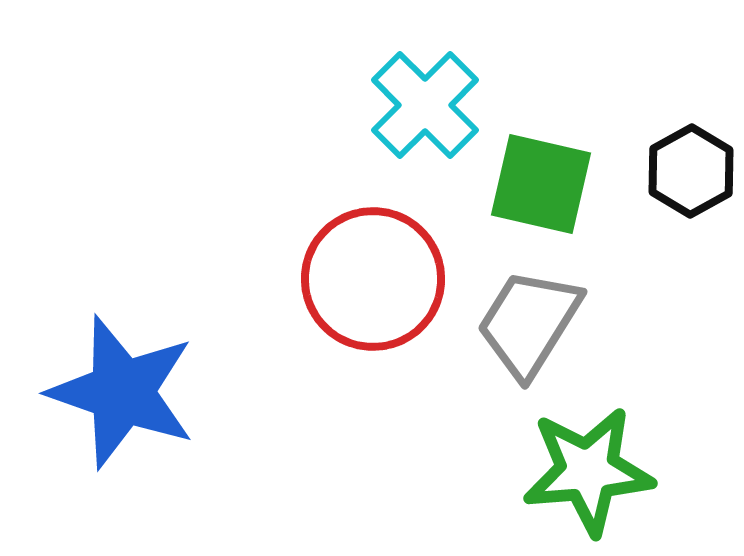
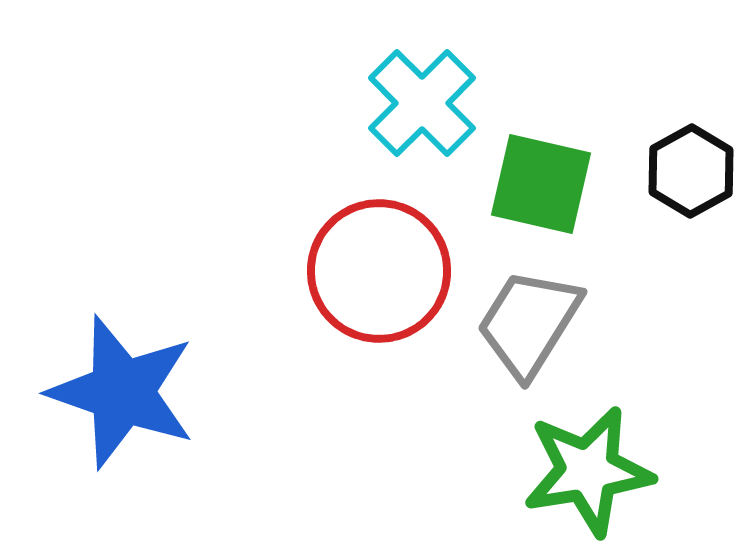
cyan cross: moved 3 px left, 2 px up
red circle: moved 6 px right, 8 px up
green star: rotated 4 degrees counterclockwise
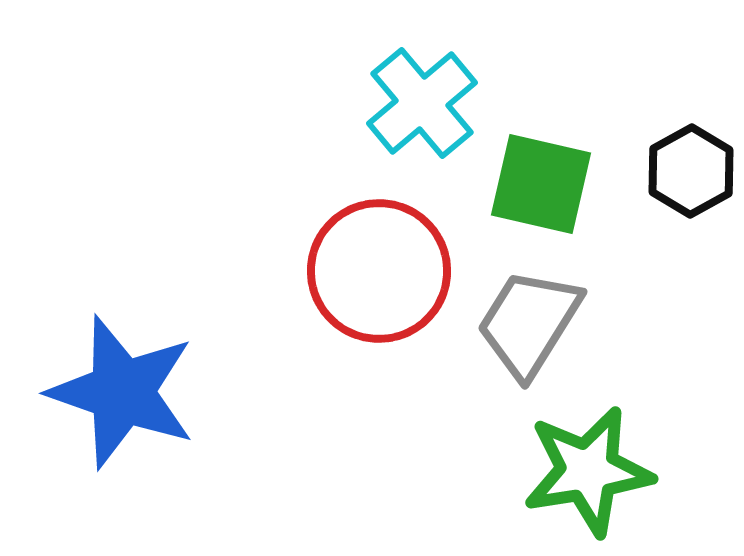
cyan cross: rotated 5 degrees clockwise
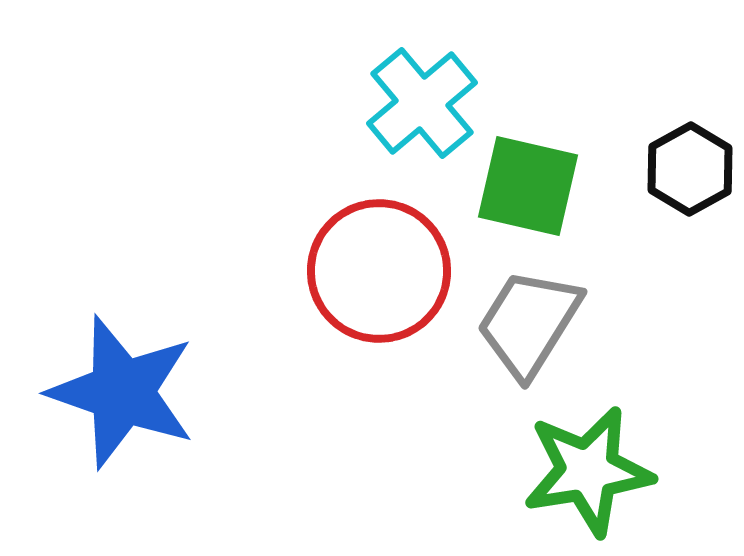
black hexagon: moved 1 px left, 2 px up
green square: moved 13 px left, 2 px down
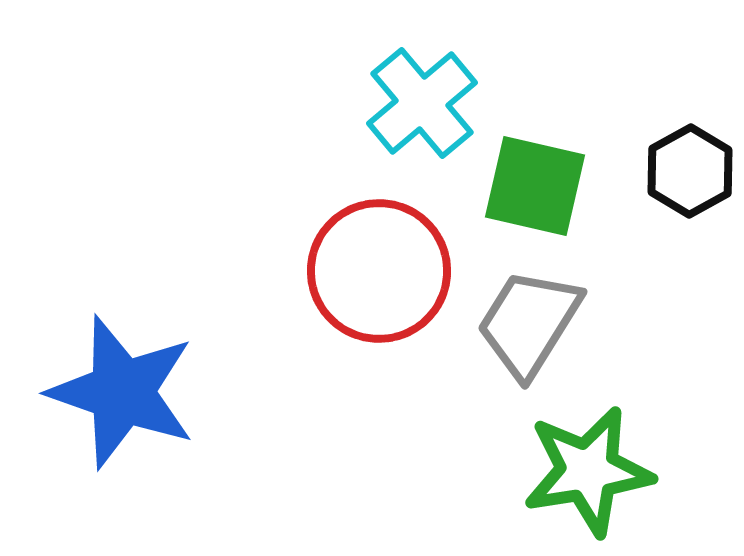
black hexagon: moved 2 px down
green square: moved 7 px right
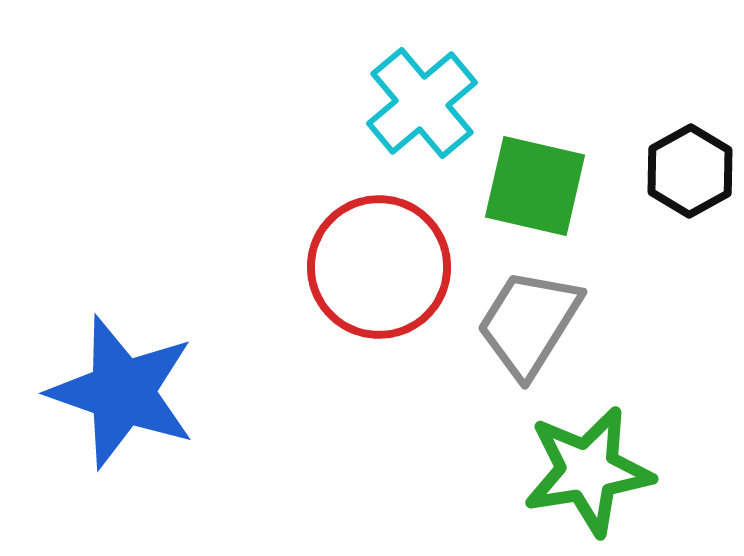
red circle: moved 4 px up
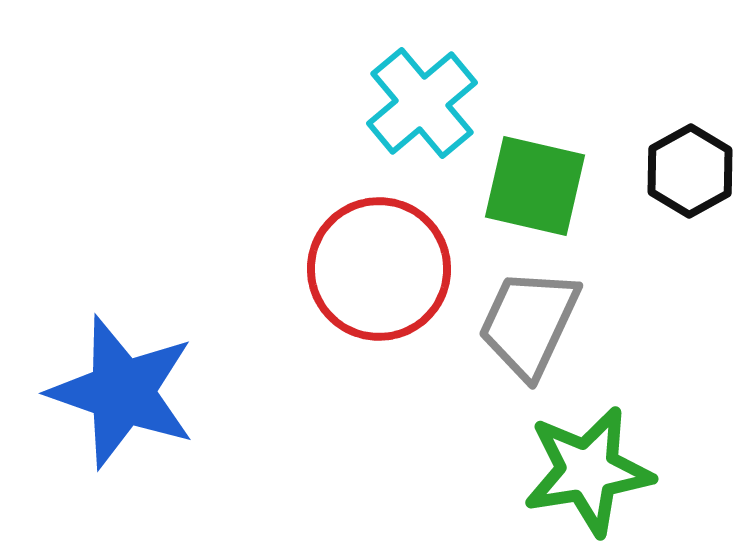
red circle: moved 2 px down
gray trapezoid: rotated 7 degrees counterclockwise
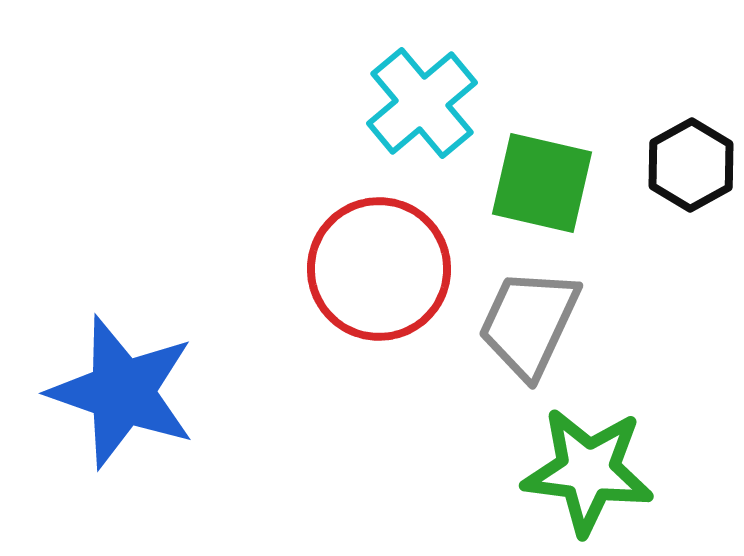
black hexagon: moved 1 px right, 6 px up
green square: moved 7 px right, 3 px up
green star: rotated 16 degrees clockwise
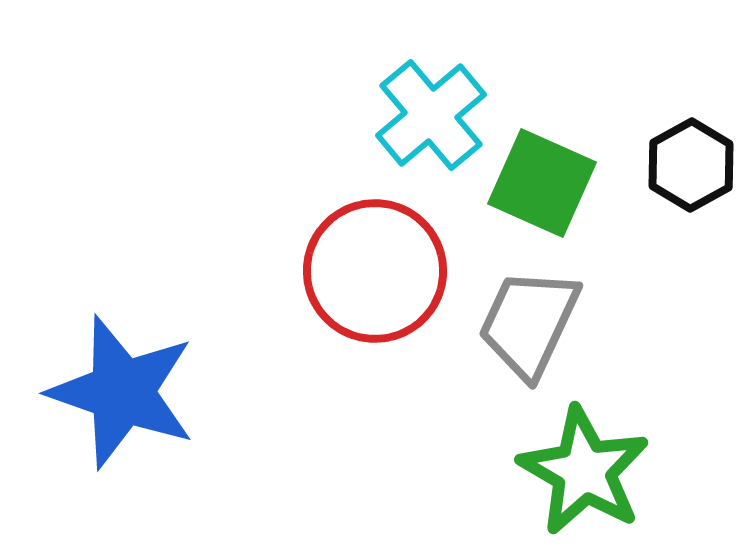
cyan cross: moved 9 px right, 12 px down
green square: rotated 11 degrees clockwise
red circle: moved 4 px left, 2 px down
green star: moved 4 px left; rotated 23 degrees clockwise
